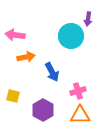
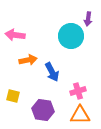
orange arrow: moved 2 px right, 3 px down
purple hexagon: rotated 20 degrees counterclockwise
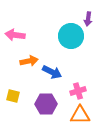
orange arrow: moved 1 px right, 1 px down
blue arrow: rotated 36 degrees counterclockwise
purple hexagon: moved 3 px right, 6 px up; rotated 10 degrees counterclockwise
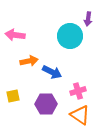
cyan circle: moved 1 px left
yellow square: rotated 24 degrees counterclockwise
orange triangle: rotated 35 degrees clockwise
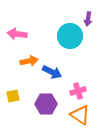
pink arrow: moved 2 px right, 1 px up
